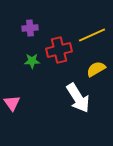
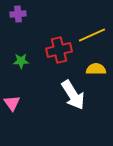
purple cross: moved 12 px left, 14 px up
green star: moved 11 px left
yellow semicircle: rotated 30 degrees clockwise
white arrow: moved 5 px left, 3 px up
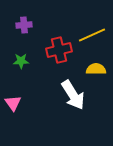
purple cross: moved 6 px right, 11 px down
pink triangle: moved 1 px right
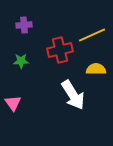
red cross: moved 1 px right
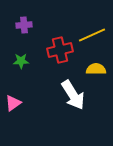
pink triangle: rotated 30 degrees clockwise
